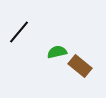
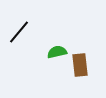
brown rectangle: moved 1 px up; rotated 45 degrees clockwise
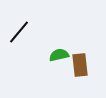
green semicircle: moved 2 px right, 3 px down
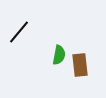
green semicircle: rotated 114 degrees clockwise
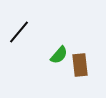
green semicircle: rotated 30 degrees clockwise
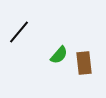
brown rectangle: moved 4 px right, 2 px up
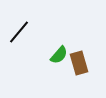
brown rectangle: moved 5 px left; rotated 10 degrees counterclockwise
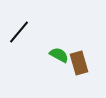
green semicircle: rotated 102 degrees counterclockwise
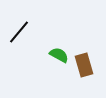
brown rectangle: moved 5 px right, 2 px down
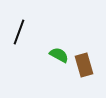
black line: rotated 20 degrees counterclockwise
